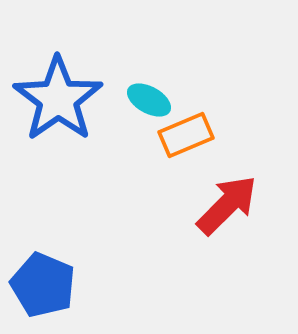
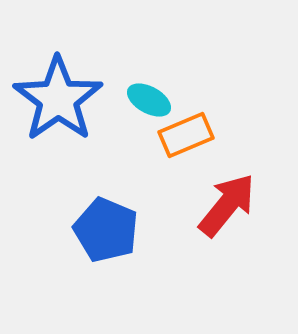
red arrow: rotated 6 degrees counterclockwise
blue pentagon: moved 63 px right, 55 px up
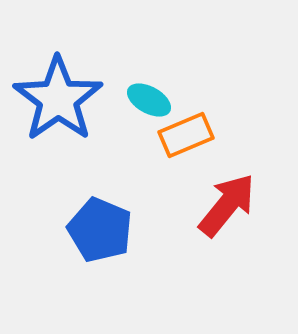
blue pentagon: moved 6 px left
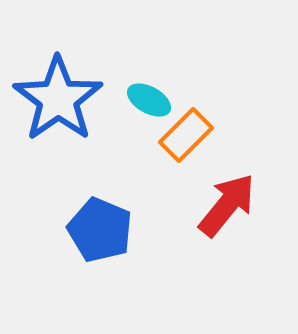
orange rectangle: rotated 22 degrees counterclockwise
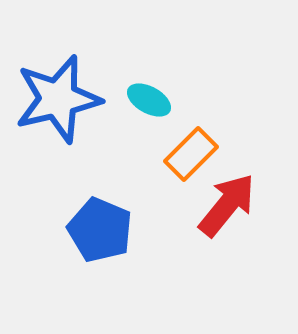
blue star: rotated 22 degrees clockwise
orange rectangle: moved 5 px right, 19 px down
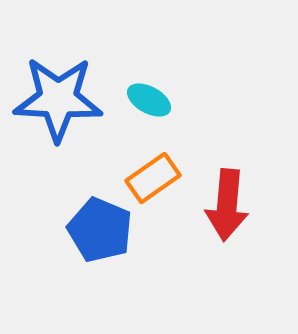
blue star: rotated 16 degrees clockwise
orange rectangle: moved 38 px left, 24 px down; rotated 10 degrees clockwise
red arrow: rotated 146 degrees clockwise
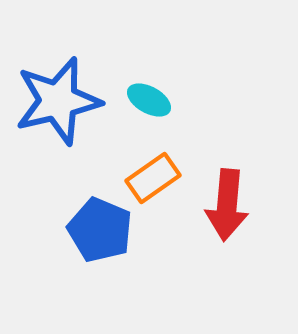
blue star: moved 2 px down; rotated 16 degrees counterclockwise
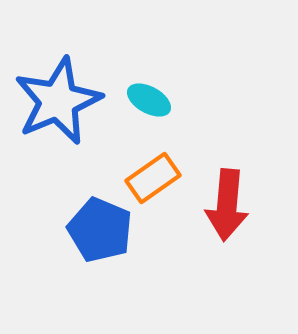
blue star: rotated 10 degrees counterclockwise
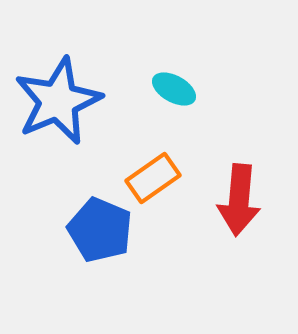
cyan ellipse: moved 25 px right, 11 px up
red arrow: moved 12 px right, 5 px up
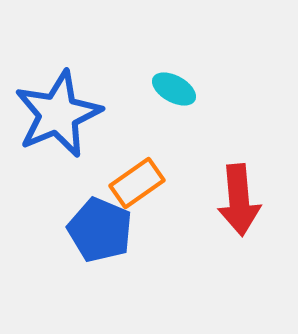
blue star: moved 13 px down
orange rectangle: moved 16 px left, 5 px down
red arrow: rotated 10 degrees counterclockwise
